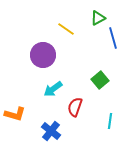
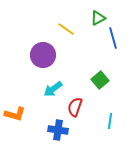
blue cross: moved 7 px right, 1 px up; rotated 30 degrees counterclockwise
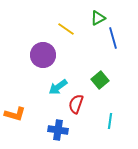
cyan arrow: moved 5 px right, 2 px up
red semicircle: moved 1 px right, 3 px up
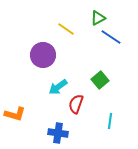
blue line: moved 2 px left, 1 px up; rotated 40 degrees counterclockwise
blue cross: moved 3 px down
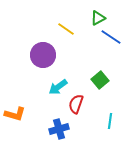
blue cross: moved 1 px right, 4 px up; rotated 24 degrees counterclockwise
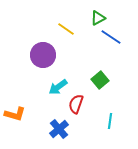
blue cross: rotated 24 degrees counterclockwise
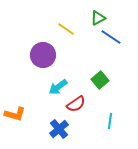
red semicircle: rotated 144 degrees counterclockwise
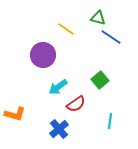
green triangle: rotated 42 degrees clockwise
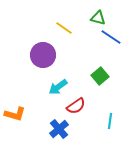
yellow line: moved 2 px left, 1 px up
green square: moved 4 px up
red semicircle: moved 2 px down
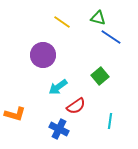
yellow line: moved 2 px left, 6 px up
blue cross: rotated 24 degrees counterclockwise
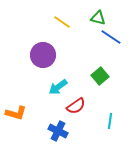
orange L-shape: moved 1 px right, 1 px up
blue cross: moved 1 px left, 2 px down
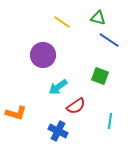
blue line: moved 2 px left, 3 px down
green square: rotated 30 degrees counterclockwise
